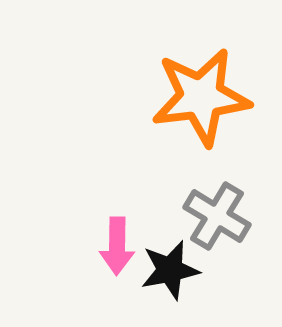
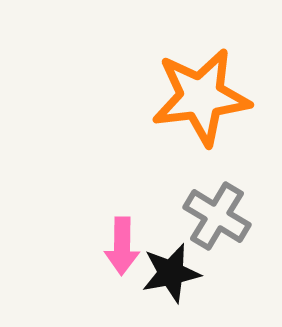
pink arrow: moved 5 px right
black star: moved 1 px right, 3 px down
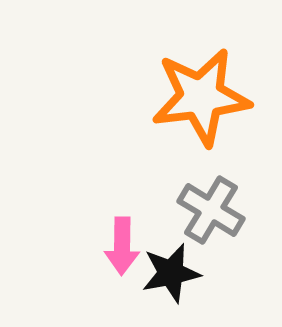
gray cross: moved 6 px left, 6 px up
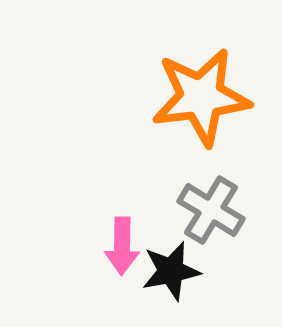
black star: moved 2 px up
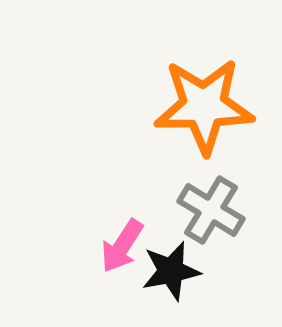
orange star: moved 3 px right, 9 px down; rotated 6 degrees clockwise
pink arrow: rotated 32 degrees clockwise
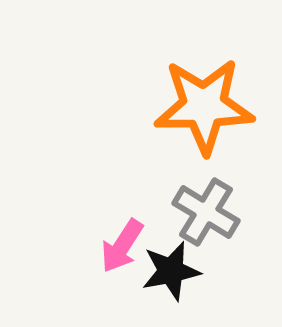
gray cross: moved 5 px left, 2 px down
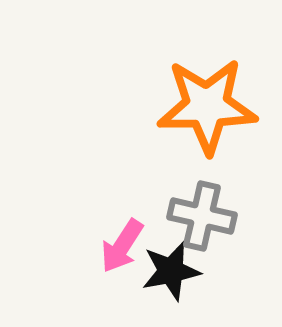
orange star: moved 3 px right
gray cross: moved 4 px left, 4 px down; rotated 18 degrees counterclockwise
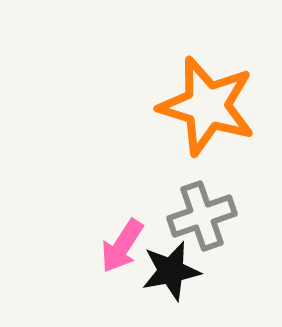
orange star: rotated 18 degrees clockwise
gray cross: rotated 32 degrees counterclockwise
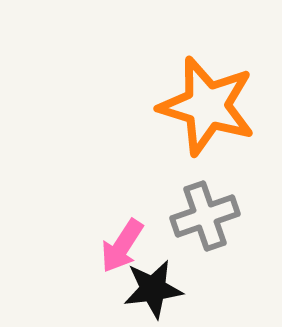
gray cross: moved 3 px right
black star: moved 18 px left, 18 px down; rotated 4 degrees clockwise
